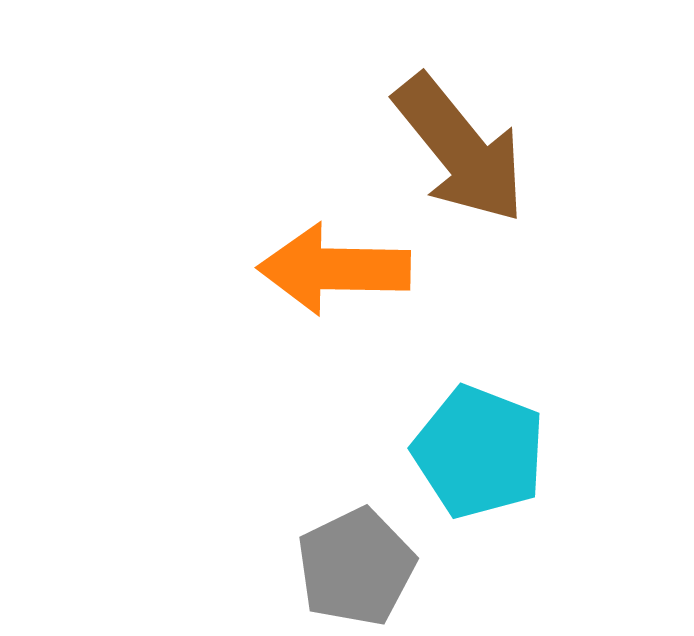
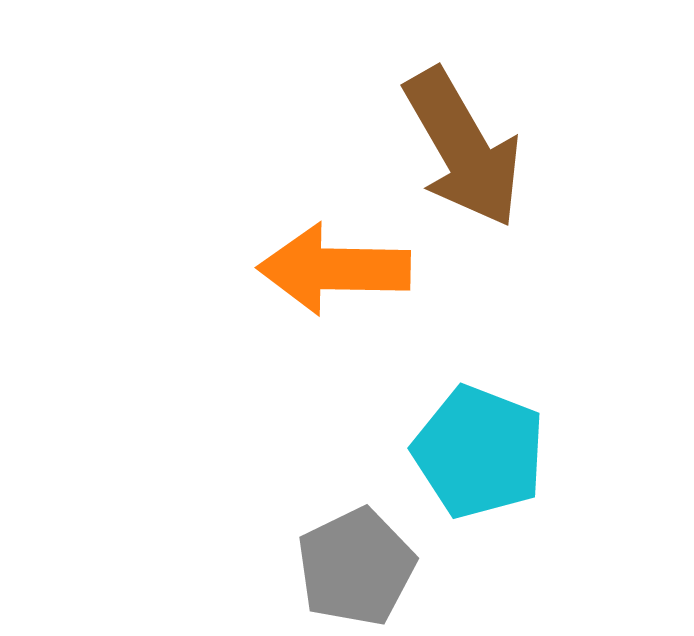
brown arrow: moved 3 px right, 1 px up; rotated 9 degrees clockwise
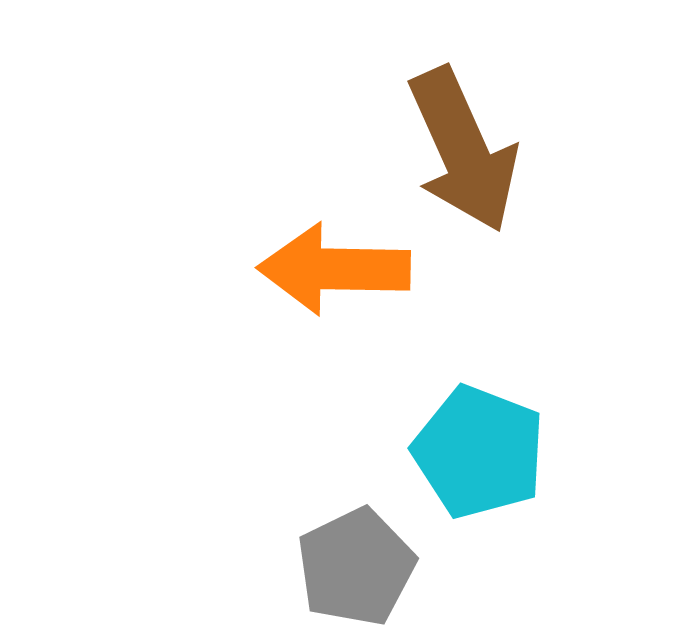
brown arrow: moved 2 px down; rotated 6 degrees clockwise
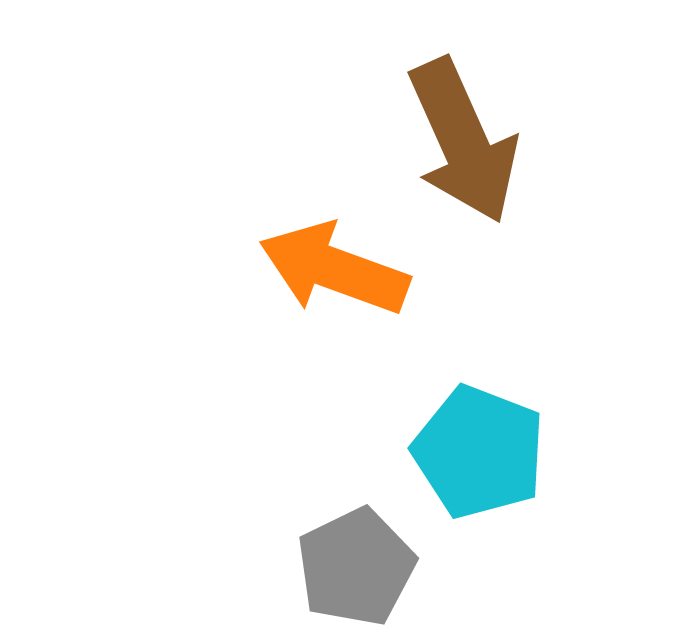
brown arrow: moved 9 px up
orange arrow: rotated 19 degrees clockwise
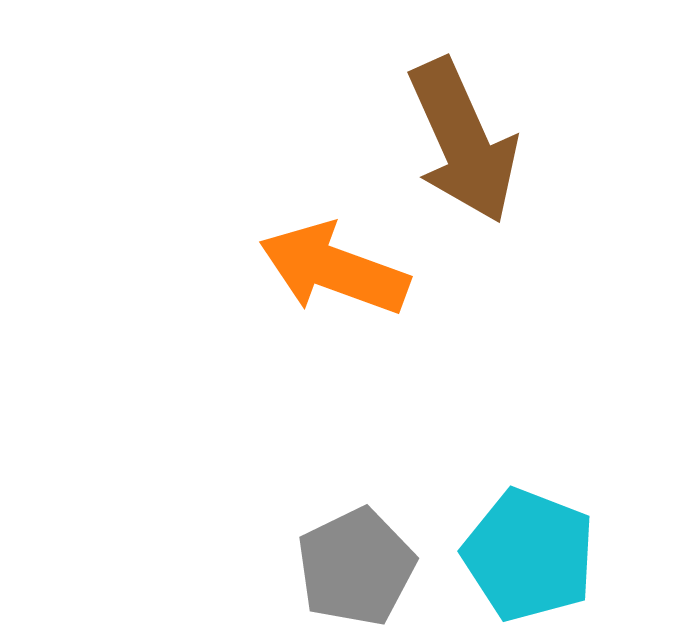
cyan pentagon: moved 50 px right, 103 px down
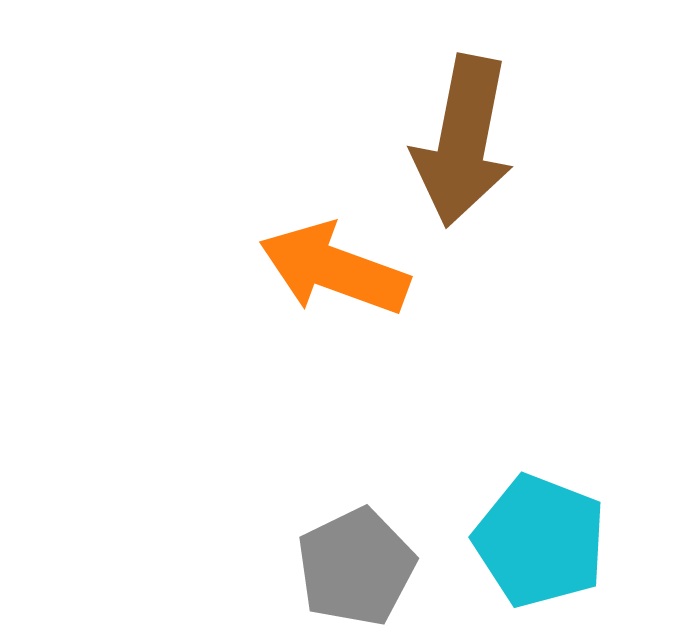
brown arrow: rotated 35 degrees clockwise
cyan pentagon: moved 11 px right, 14 px up
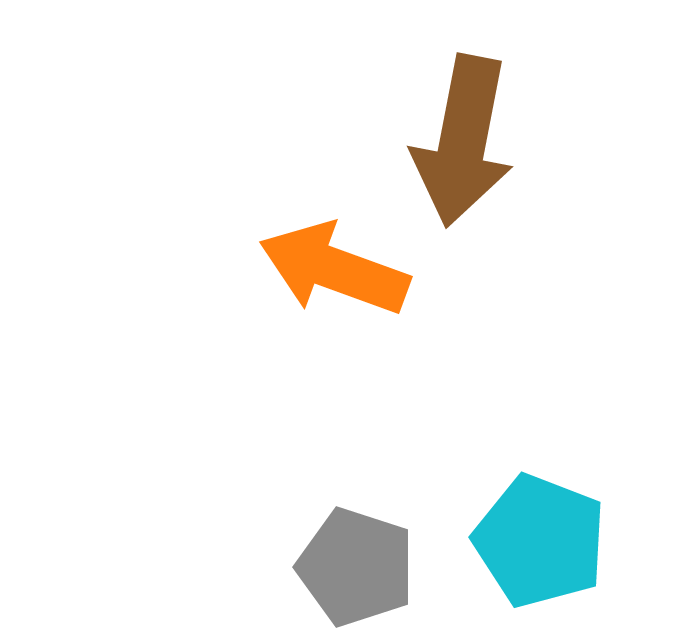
gray pentagon: rotated 28 degrees counterclockwise
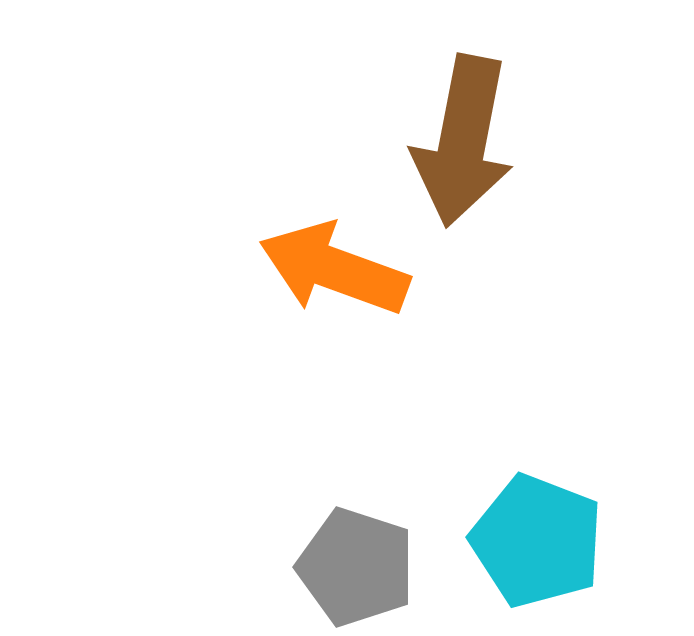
cyan pentagon: moved 3 px left
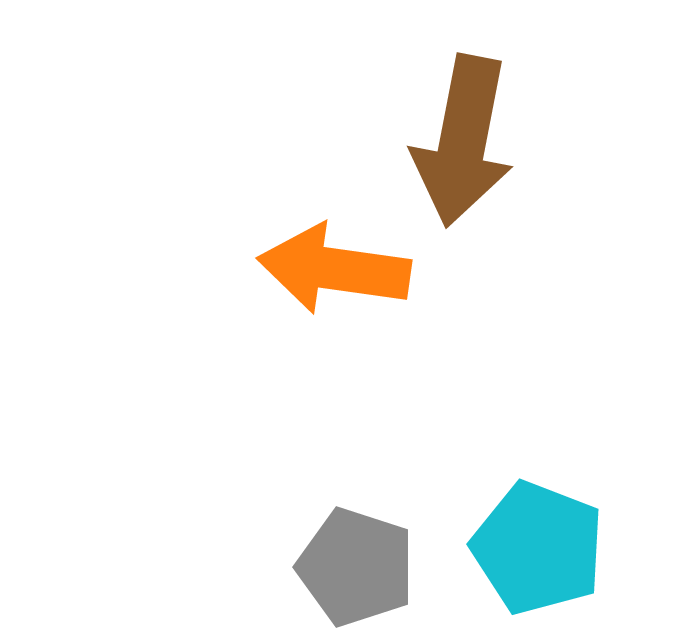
orange arrow: rotated 12 degrees counterclockwise
cyan pentagon: moved 1 px right, 7 px down
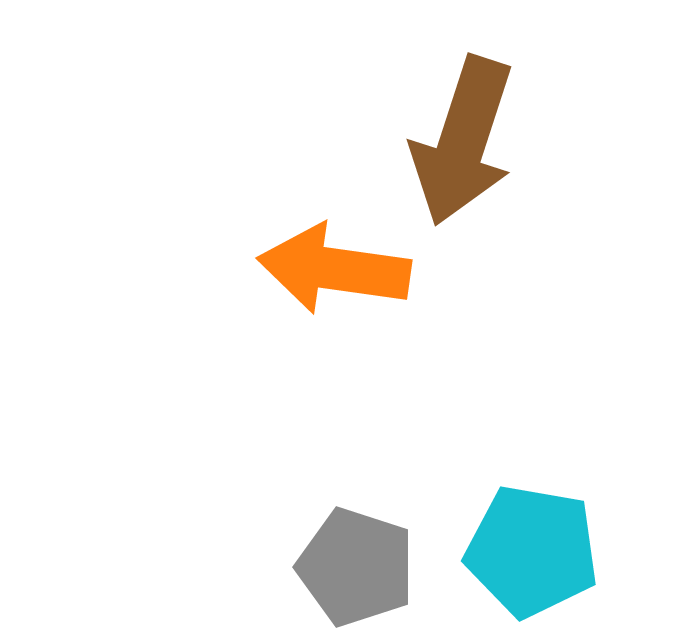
brown arrow: rotated 7 degrees clockwise
cyan pentagon: moved 6 px left, 3 px down; rotated 11 degrees counterclockwise
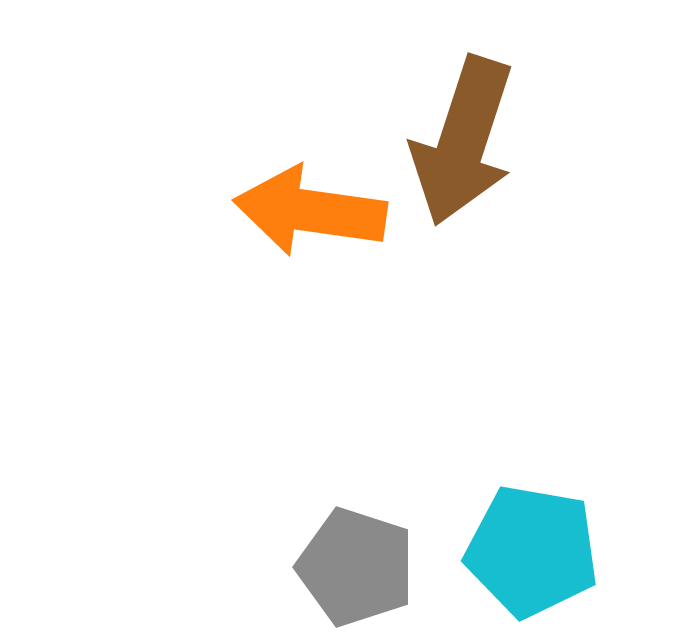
orange arrow: moved 24 px left, 58 px up
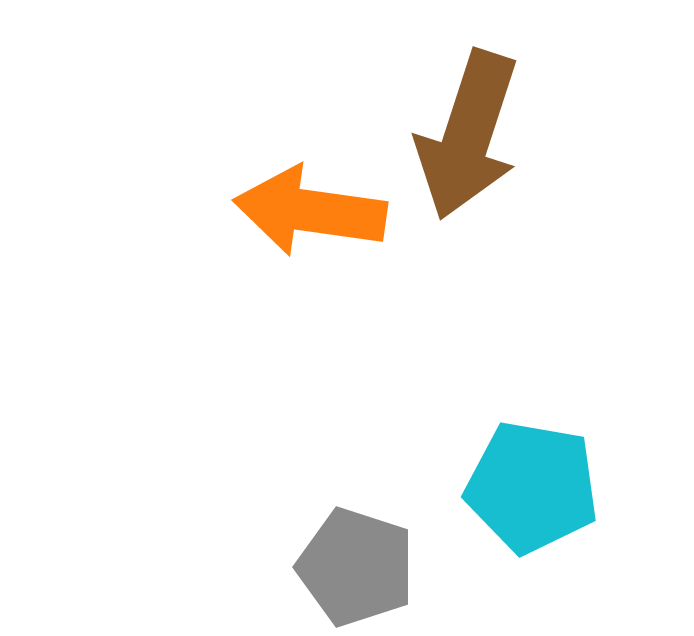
brown arrow: moved 5 px right, 6 px up
cyan pentagon: moved 64 px up
